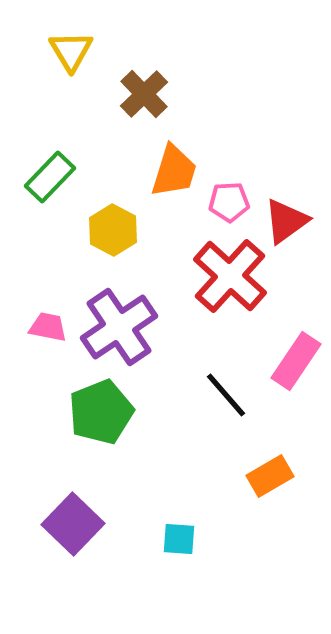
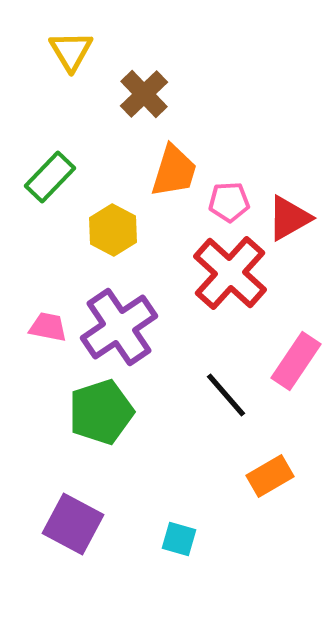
red triangle: moved 3 px right, 3 px up; rotated 6 degrees clockwise
red cross: moved 3 px up
green pentagon: rotated 4 degrees clockwise
purple square: rotated 16 degrees counterclockwise
cyan square: rotated 12 degrees clockwise
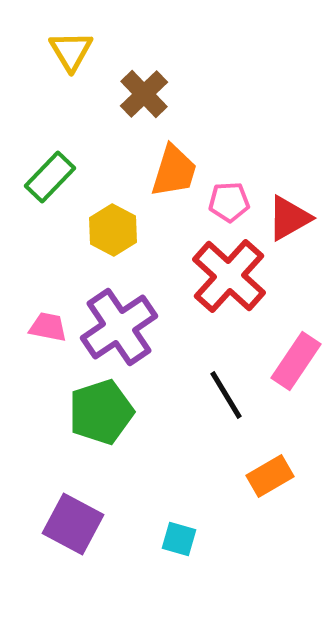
red cross: moved 1 px left, 3 px down
black line: rotated 10 degrees clockwise
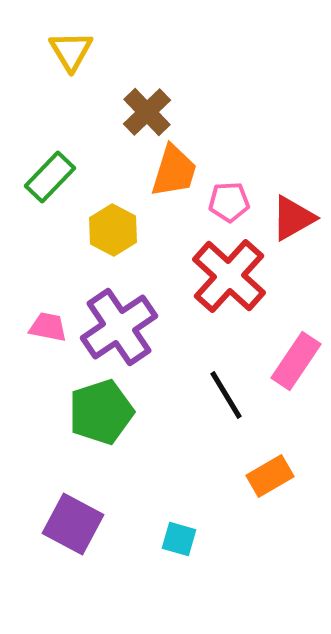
brown cross: moved 3 px right, 18 px down
red triangle: moved 4 px right
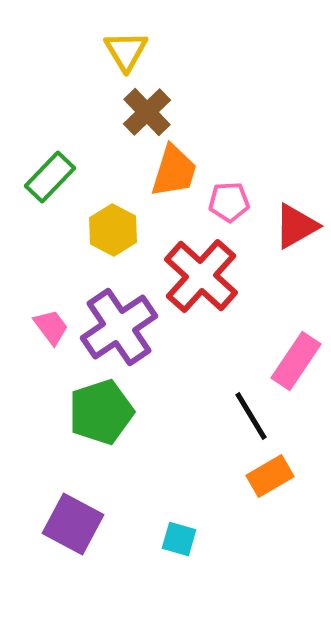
yellow triangle: moved 55 px right
red triangle: moved 3 px right, 8 px down
red cross: moved 28 px left
pink trapezoid: moved 3 px right; rotated 42 degrees clockwise
black line: moved 25 px right, 21 px down
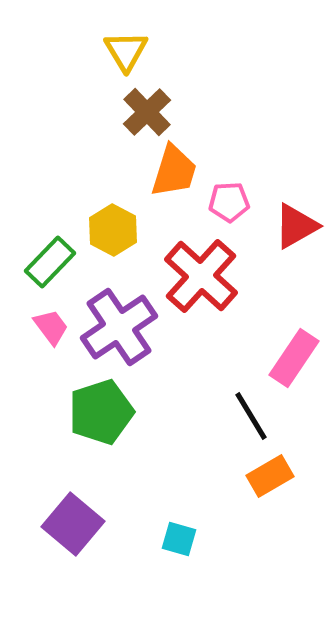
green rectangle: moved 85 px down
pink rectangle: moved 2 px left, 3 px up
purple square: rotated 12 degrees clockwise
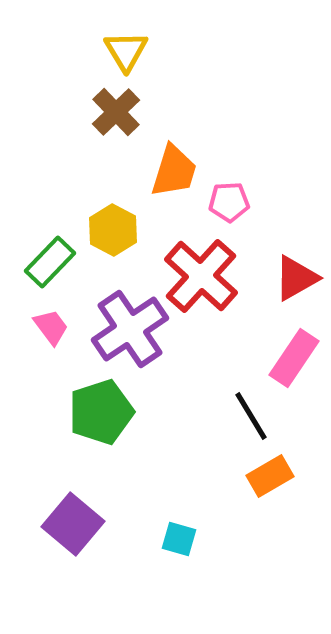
brown cross: moved 31 px left
red triangle: moved 52 px down
purple cross: moved 11 px right, 2 px down
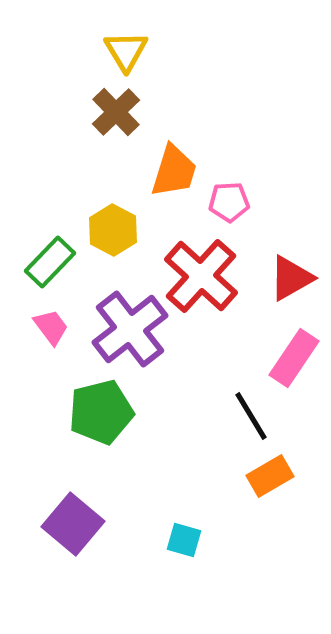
red triangle: moved 5 px left
purple cross: rotated 4 degrees counterclockwise
green pentagon: rotated 4 degrees clockwise
cyan square: moved 5 px right, 1 px down
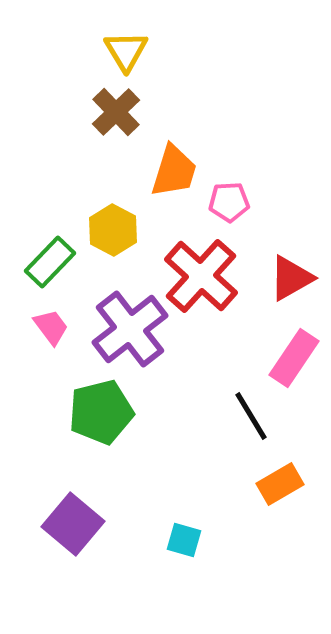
orange rectangle: moved 10 px right, 8 px down
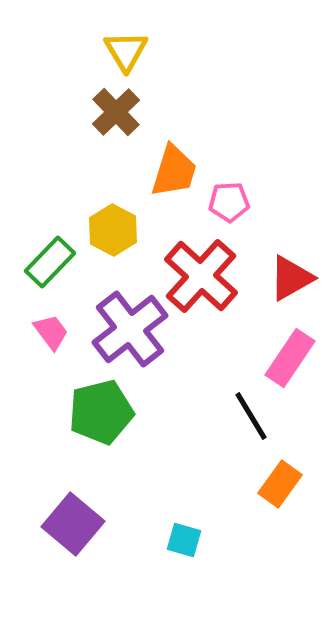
pink trapezoid: moved 5 px down
pink rectangle: moved 4 px left
orange rectangle: rotated 24 degrees counterclockwise
